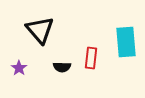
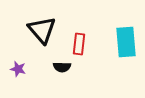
black triangle: moved 2 px right
red rectangle: moved 12 px left, 14 px up
purple star: moved 1 px left, 1 px down; rotated 21 degrees counterclockwise
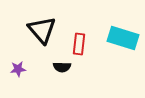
cyan rectangle: moved 3 px left, 4 px up; rotated 68 degrees counterclockwise
purple star: rotated 21 degrees counterclockwise
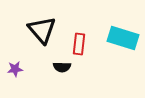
purple star: moved 3 px left
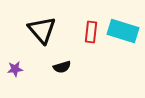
cyan rectangle: moved 7 px up
red rectangle: moved 12 px right, 12 px up
black semicircle: rotated 18 degrees counterclockwise
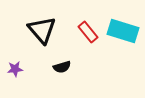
red rectangle: moved 3 px left; rotated 45 degrees counterclockwise
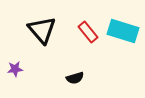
black semicircle: moved 13 px right, 11 px down
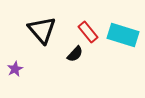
cyan rectangle: moved 4 px down
purple star: rotated 21 degrees counterclockwise
black semicircle: moved 24 px up; rotated 30 degrees counterclockwise
